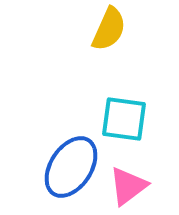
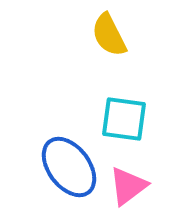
yellow semicircle: moved 6 px down; rotated 129 degrees clockwise
blue ellipse: moved 2 px left; rotated 70 degrees counterclockwise
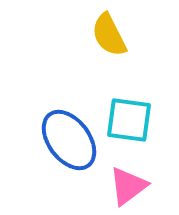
cyan square: moved 5 px right, 1 px down
blue ellipse: moved 27 px up
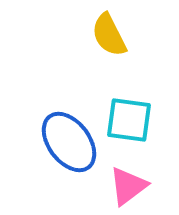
blue ellipse: moved 2 px down
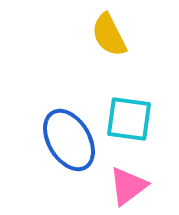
cyan square: moved 1 px up
blue ellipse: moved 2 px up; rotated 6 degrees clockwise
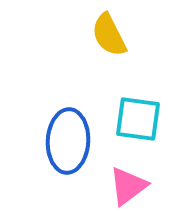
cyan square: moved 9 px right
blue ellipse: moved 1 px left, 1 px down; rotated 34 degrees clockwise
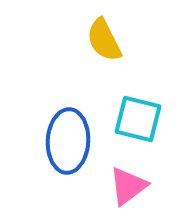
yellow semicircle: moved 5 px left, 5 px down
cyan square: rotated 6 degrees clockwise
